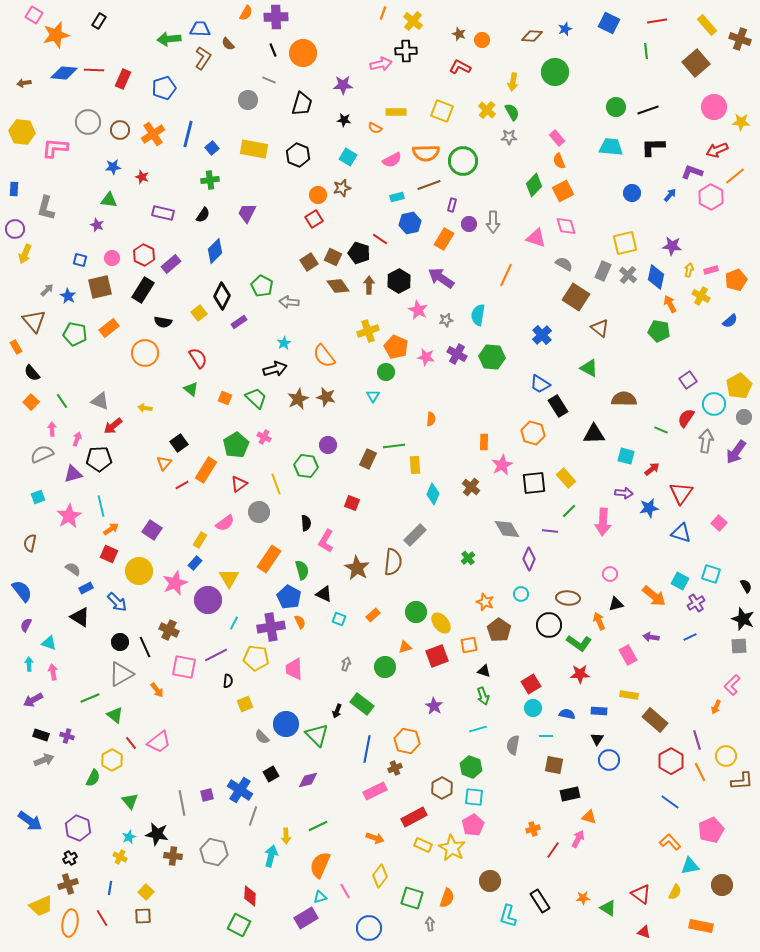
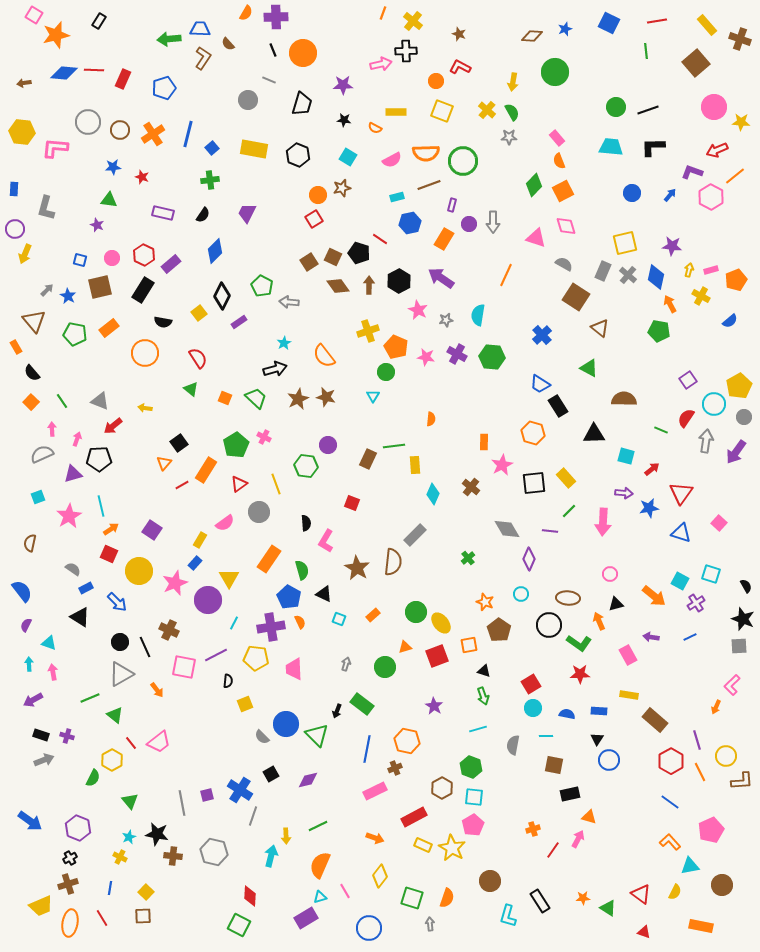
orange circle at (482, 40): moved 46 px left, 41 px down
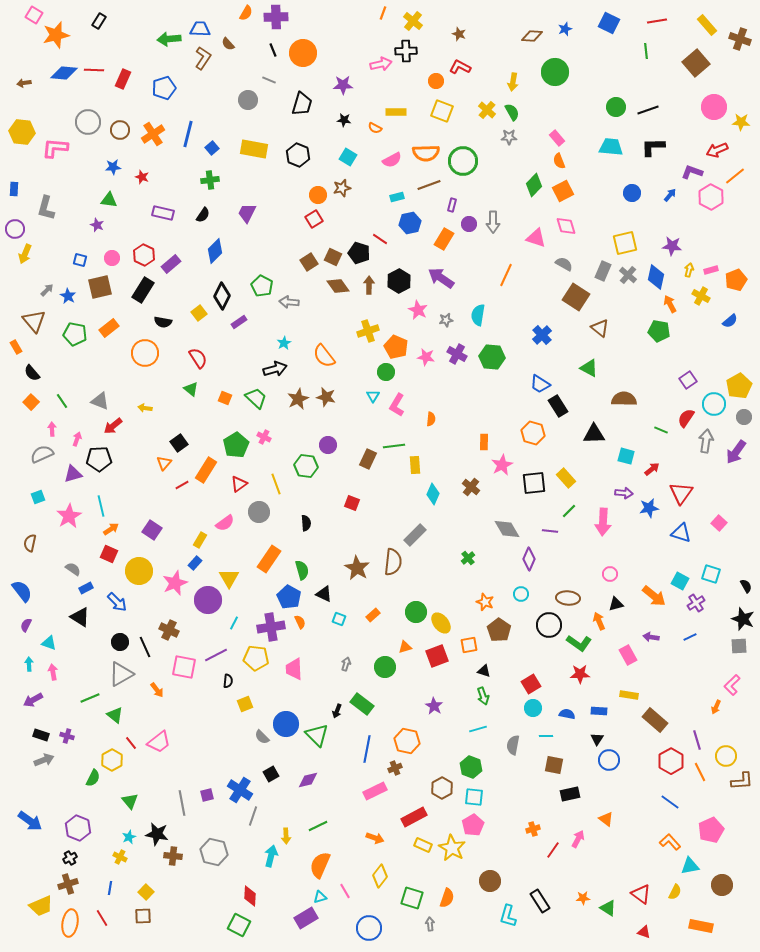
pink L-shape at (326, 541): moved 71 px right, 136 px up
orange triangle at (589, 817): moved 17 px right, 2 px down; rotated 21 degrees clockwise
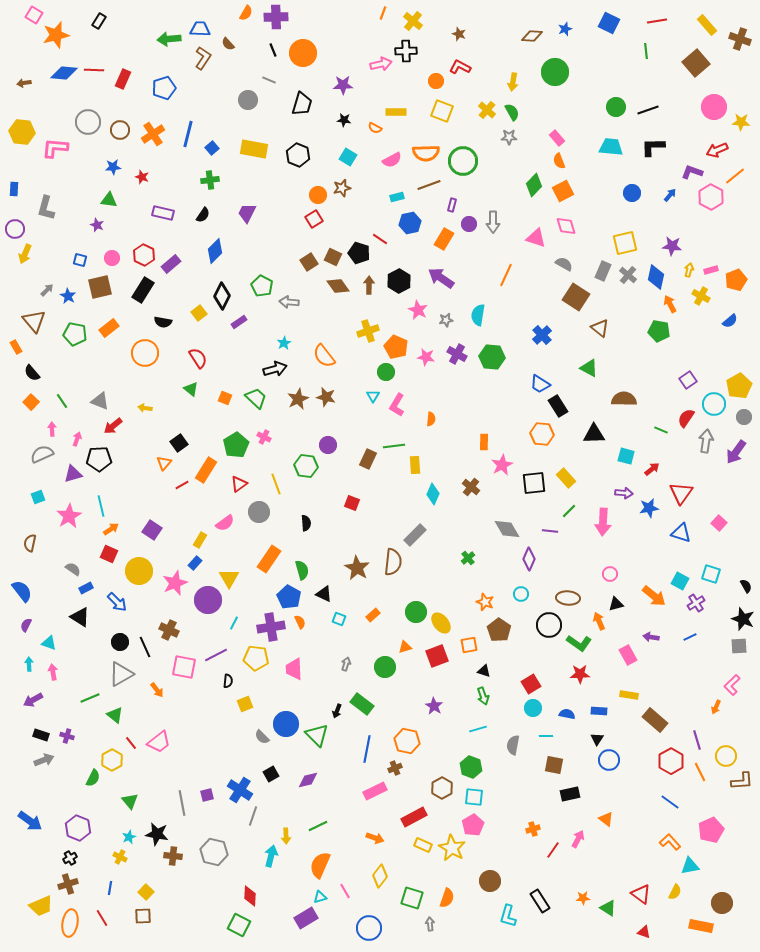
orange hexagon at (533, 433): moved 9 px right, 1 px down; rotated 10 degrees counterclockwise
brown circle at (722, 885): moved 18 px down
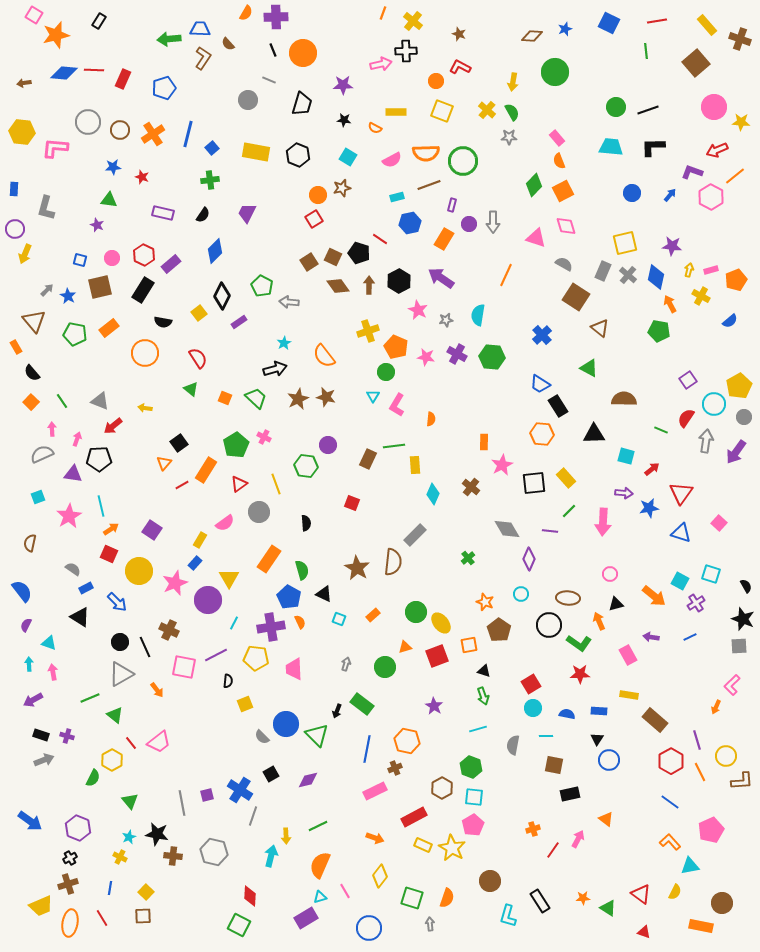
yellow rectangle at (254, 149): moved 2 px right, 3 px down
purple triangle at (73, 474): rotated 24 degrees clockwise
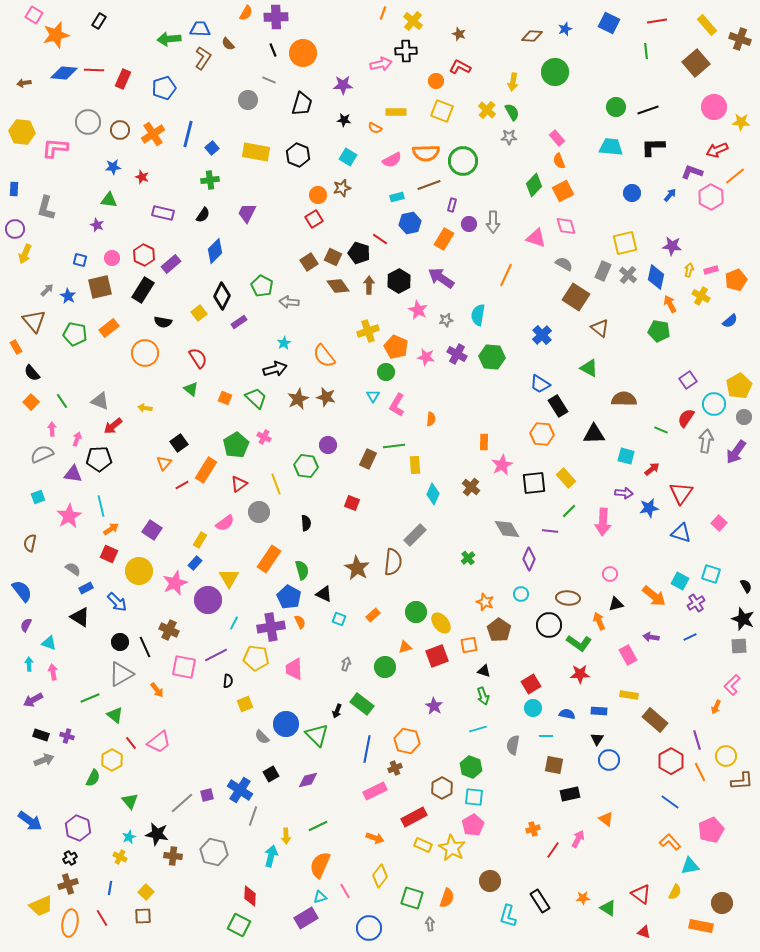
gray line at (182, 803): rotated 60 degrees clockwise
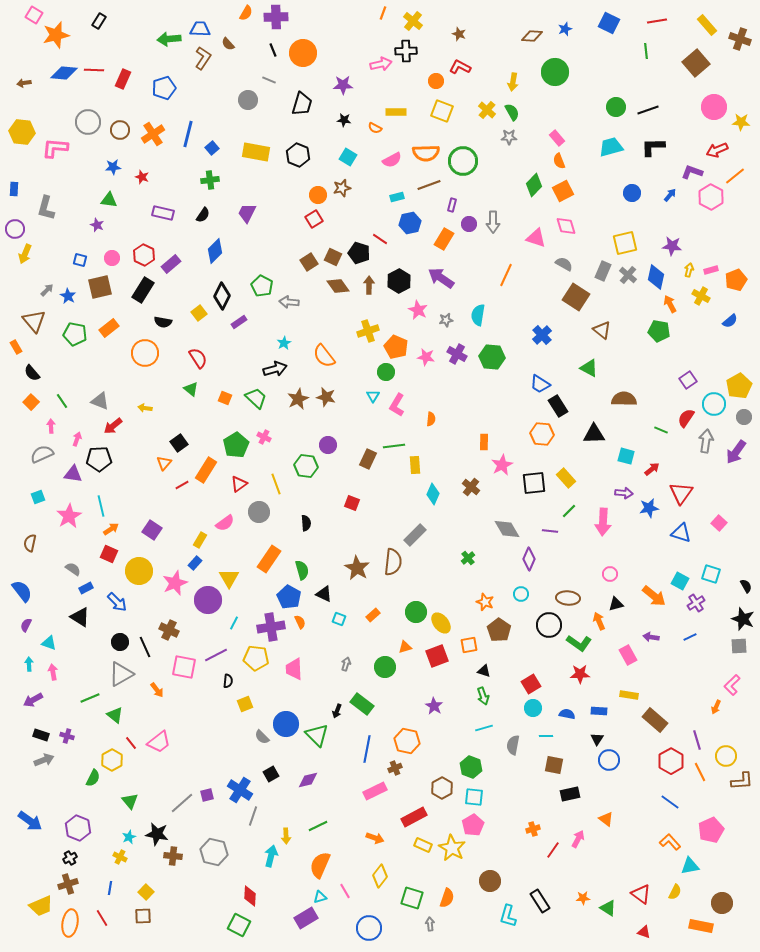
cyan trapezoid at (611, 147): rotated 20 degrees counterclockwise
brown triangle at (600, 328): moved 2 px right, 2 px down
pink arrow at (52, 429): moved 1 px left, 3 px up
cyan line at (478, 729): moved 6 px right, 1 px up
